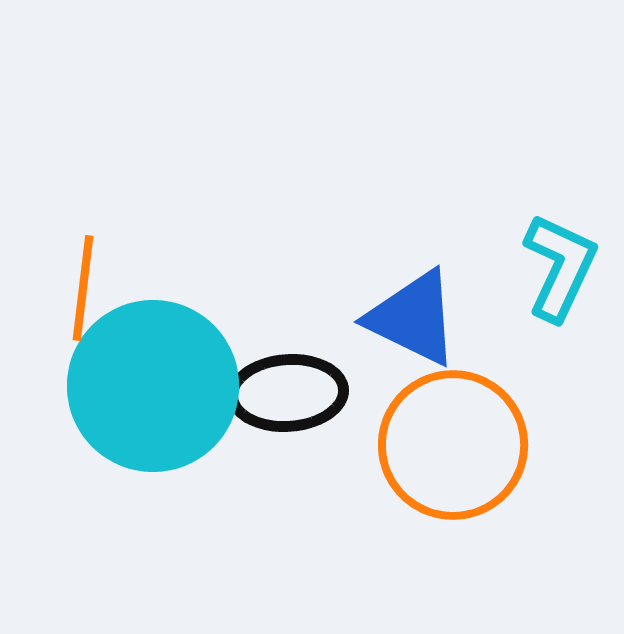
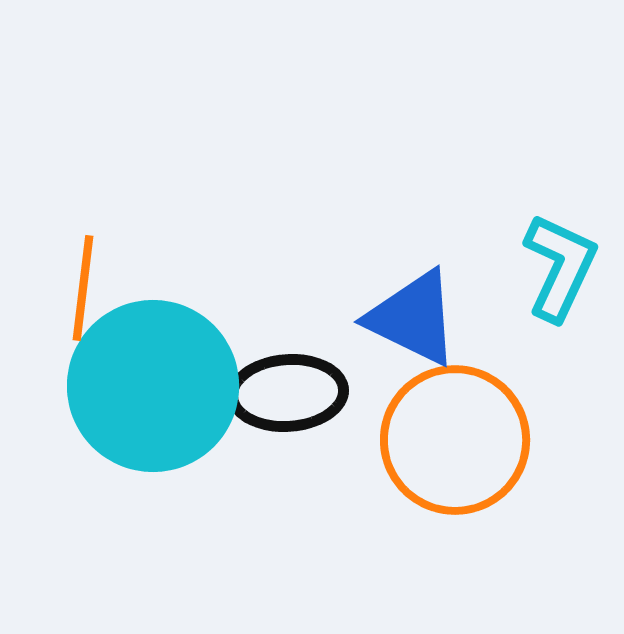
orange circle: moved 2 px right, 5 px up
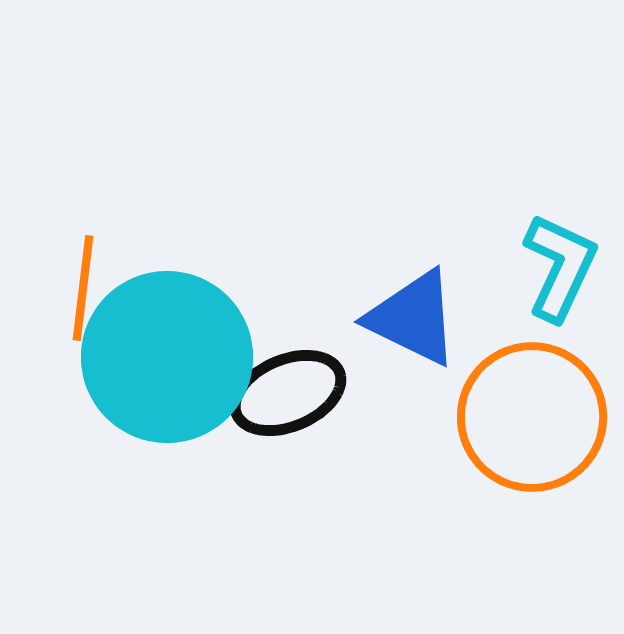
cyan circle: moved 14 px right, 29 px up
black ellipse: rotated 19 degrees counterclockwise
orange circle: moved 77 px right, 23 px up
